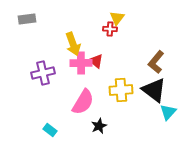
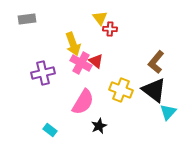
yellow triangle: moved 17 px left; rotated 14 degrees counterclockwise
pink cross: rotated 30 degrees clockwise
yellow cross: rotated 25 degrees clockwise
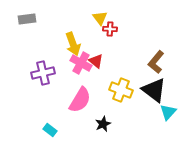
pink semicircle: moved 3 px left, 2 px up
black star: moved 4 px right, 2 px up
